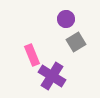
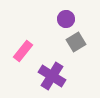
pink rectangle: moved 9 px left, 4 px up; rotated 60 degrees clockwise
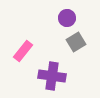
purple circle: moved 1 px right, 1 px up
purple cross: rotated 24 degrees counterclockwise
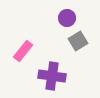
gray square: moved 2 px right, 1 px up
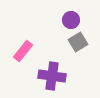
purple circle: moved 4 px right, 2 px down
gray square: moved 1 px down
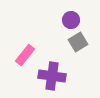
pink rectangle: moved 2 px right, 4 px down
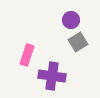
pink rectangle: moved 2 px right; rotated 20 degrees counterclockwise
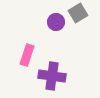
purple circle: moved 15 px left, 2 px down
gray square: moved 29 px up
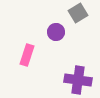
purple circle: moved 10 px down
purple cross: moved 26 px right, 4 px down
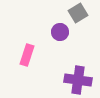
purple circle: moved 4 px right
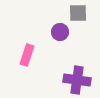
gray square: rotated 30 degrees clockwise
purple cross: moved 1 px left
